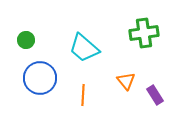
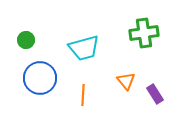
cyan trapezoid: rotated 56 degrees counterclockwise
purple rectangle: moved 1 px up
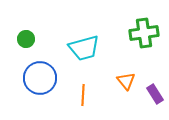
green circle: moved 1 px up
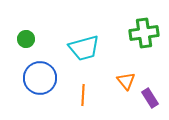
purple rectangle: moved 5 px left, 4 px down
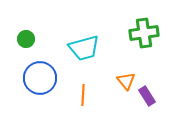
purple rectangle: moved 3 px left, 2 px up
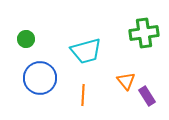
cyan trapezoid: moved 2 px right, 3 px down
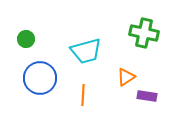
green cross: rotated 20 degrees clockwise
orange triangle: moved 4 px up; rotated 36 degrees clockwise
purple rectangle: rotated 48 degrees counterclockwise
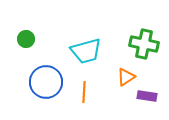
green cross: moved 11 px down
blue circle: moved 6 px right, 4 px down
orange line: moved 1 px right, 3 px up
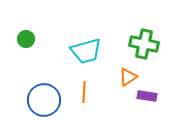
orange triangle: moved 2 px right
blue circle: moved 2 px left, 18 px down
